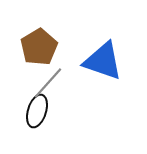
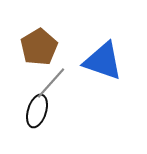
gray line: moved 3 px right
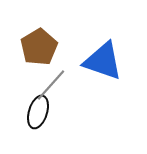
gray line: moved 2 px down
black ellipse: moved 1 px right, 1 px down
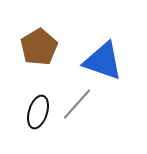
gray line: moved 26 px right, 19 px down
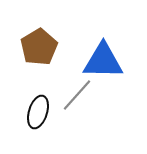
blue triangle: rotated 18 degrees counterclockwise
gray line: moved 9 px up
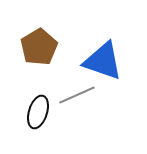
blue triangle: rotated 18 degrees clockwise
gray line: rotated 24 degrees clockwise
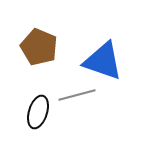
brown pentagon: rotated 18 degrees counterclockwise
gray line: rotated 9 degrees clockwise
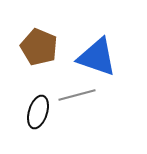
blue triangle: moved 6 px left, 4 px up
